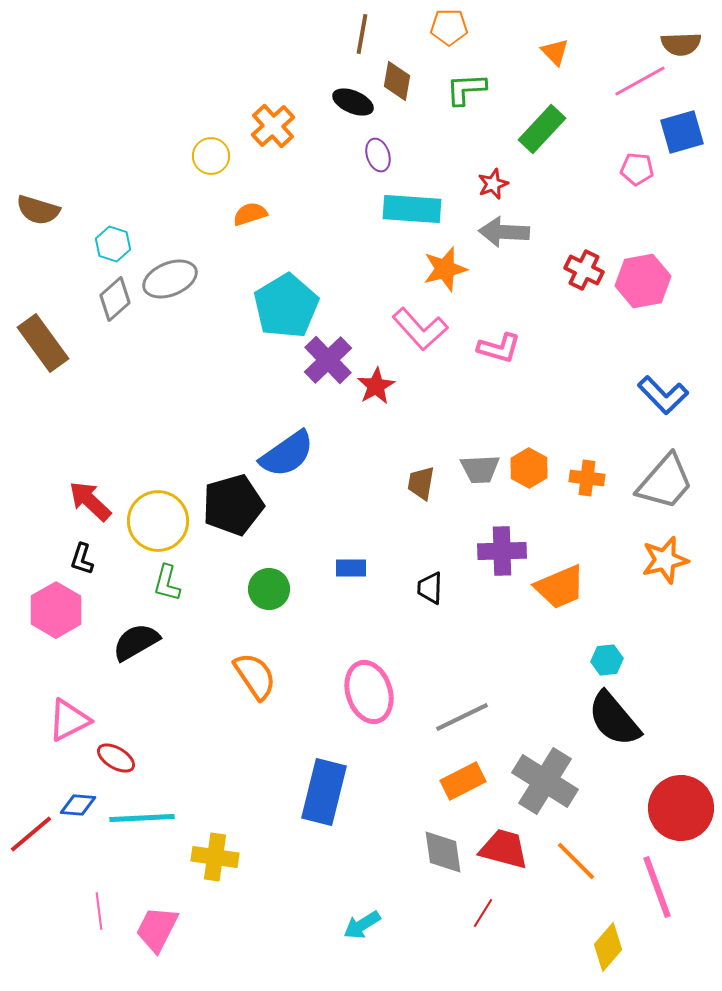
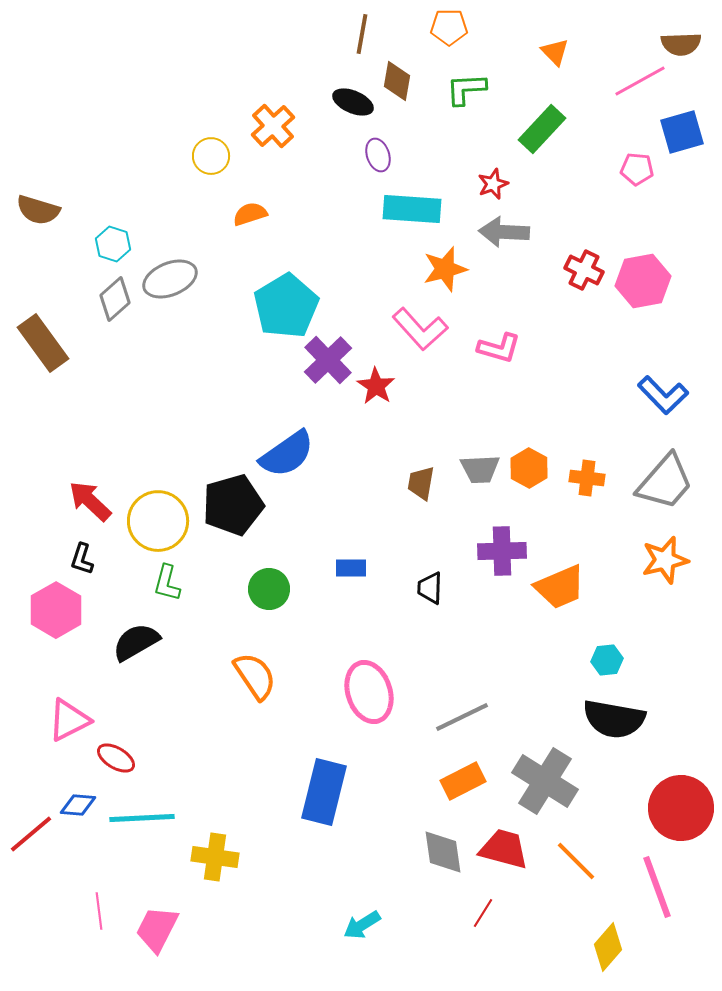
red star at (376, 386): rotated 9 degrees counterclockwise
black semicircle at (614, 719): rotated 40 degrees counterclockwise
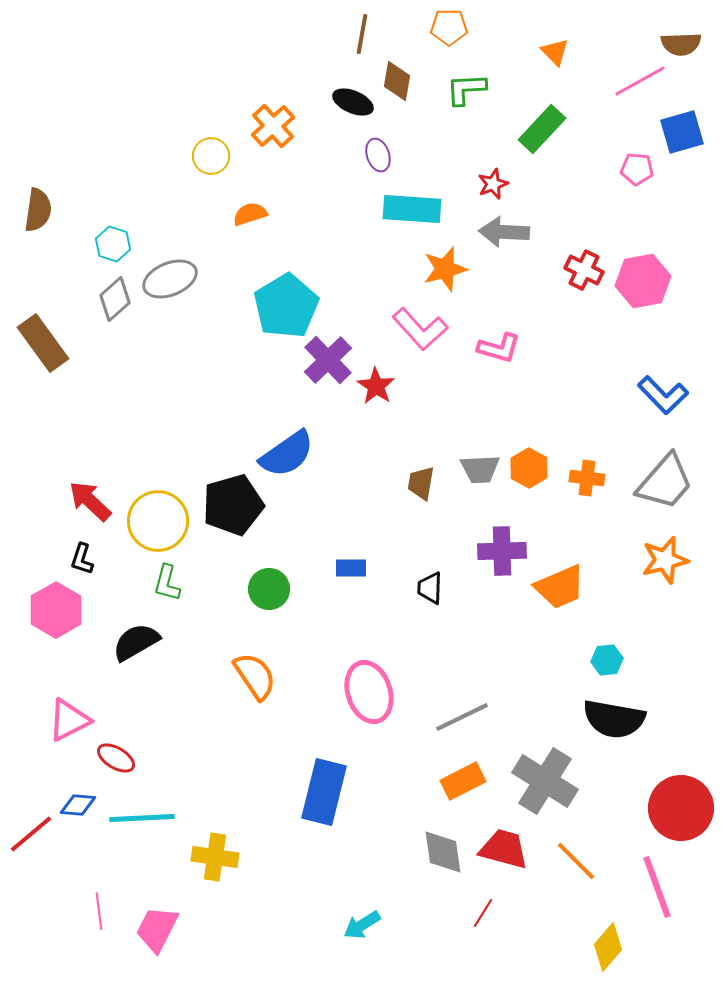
brown semicircle at (38, 210): rotated 99 degrees counterclockwise
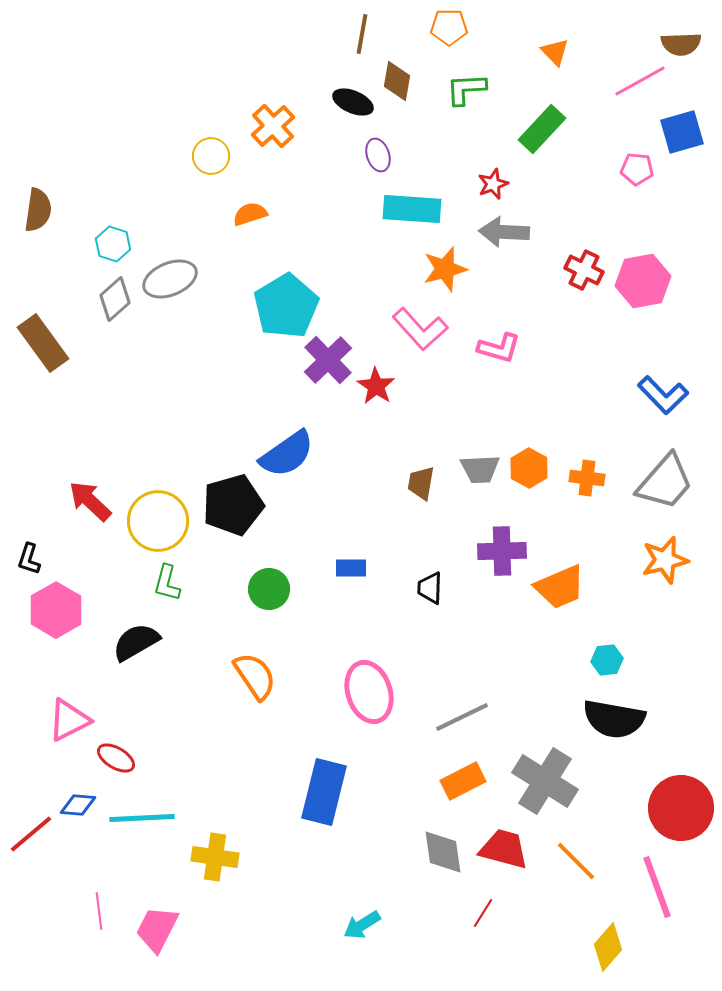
black L-shape at (82, 559): moved 53 px left
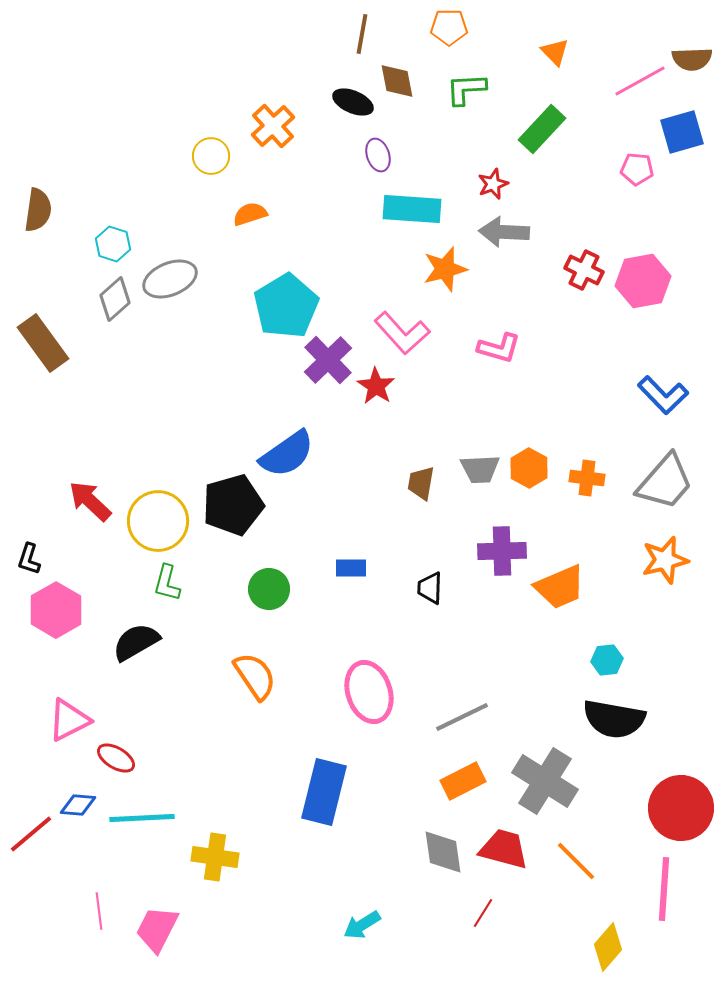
brown semicircle at (681, 44): moved 11 px right, 15 px down
brown diamond at (397, 81): rotated 21 degrees counterclockwise
pink L-shape at (420, 329): moved 18 px left, 4 px down
pink line at (657, 887): moved 7 px right, 2 px down; rotated 24 degrees clockwise
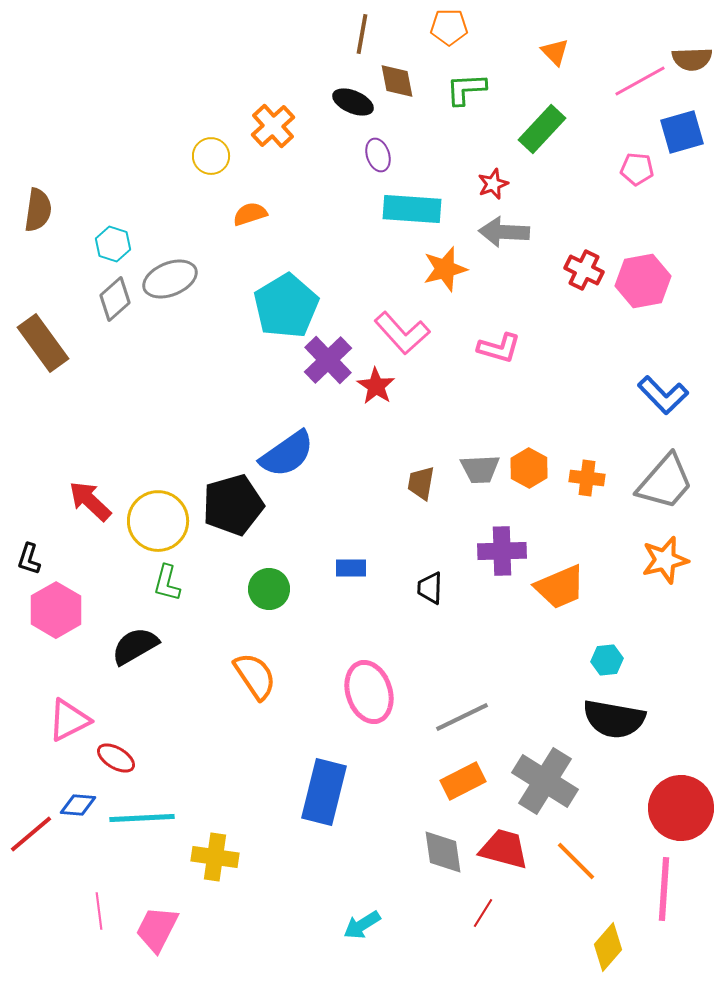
black semicircle at (136, 642): moved 1 px left, 4 px down
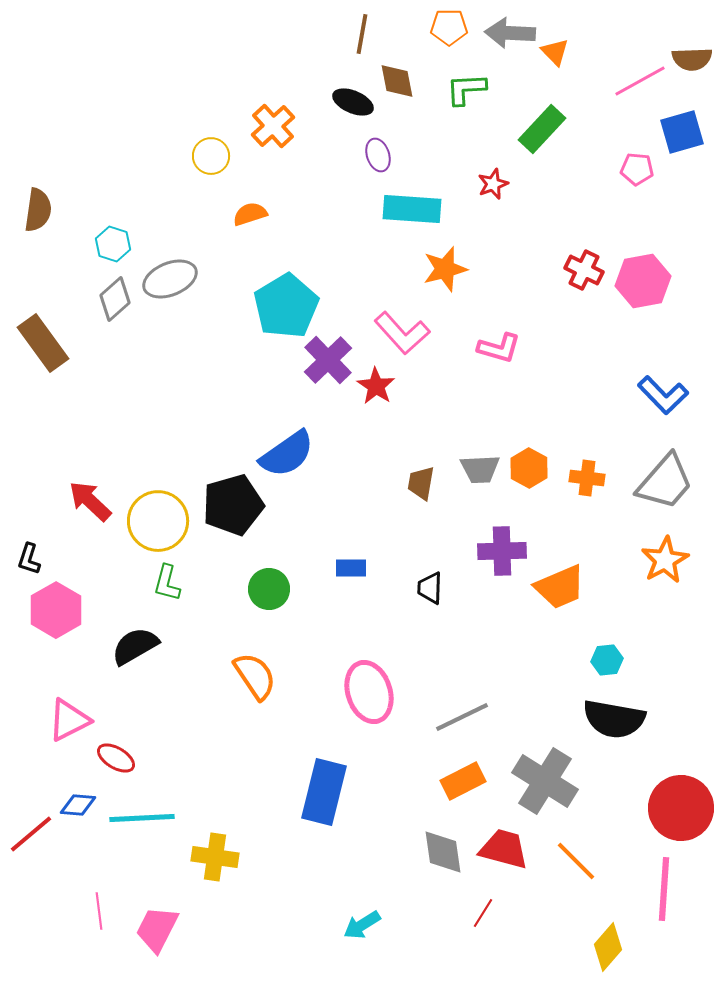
gray arrow at (504, 232): moved 6 px right, 199 px up
orange star at (665, 560): rotated 15 degrees counterclockwise
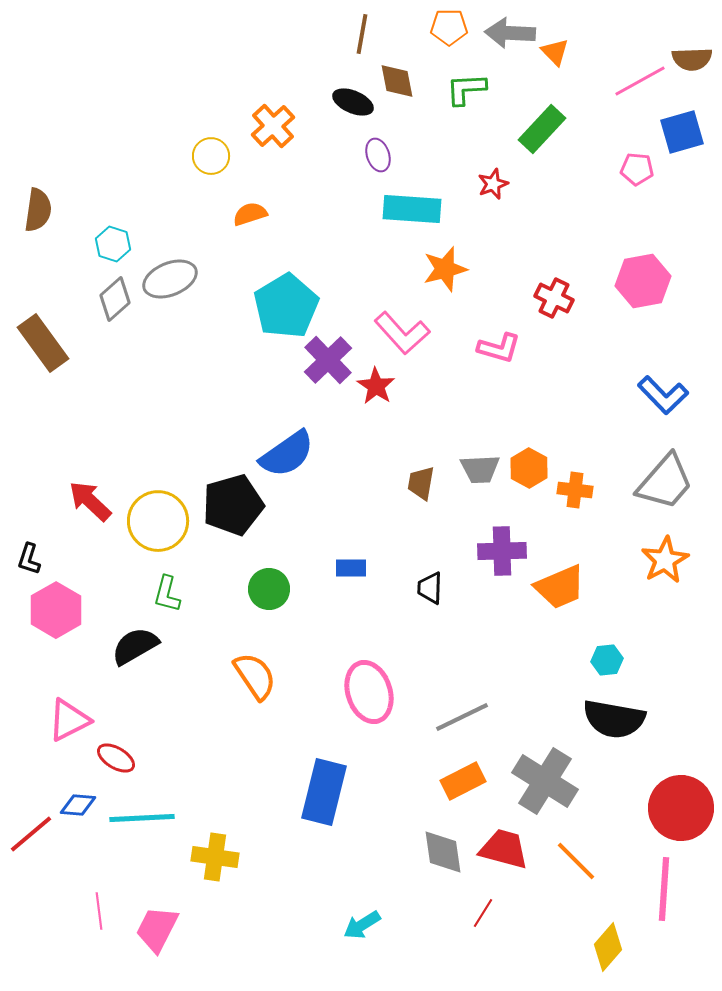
red cross at (584, 270): moved 30 px left, 28 px down
orange cross at (587, 478): moved 12 px left, 12 px down
green L-shape at (167, 583): moved 11 px down
